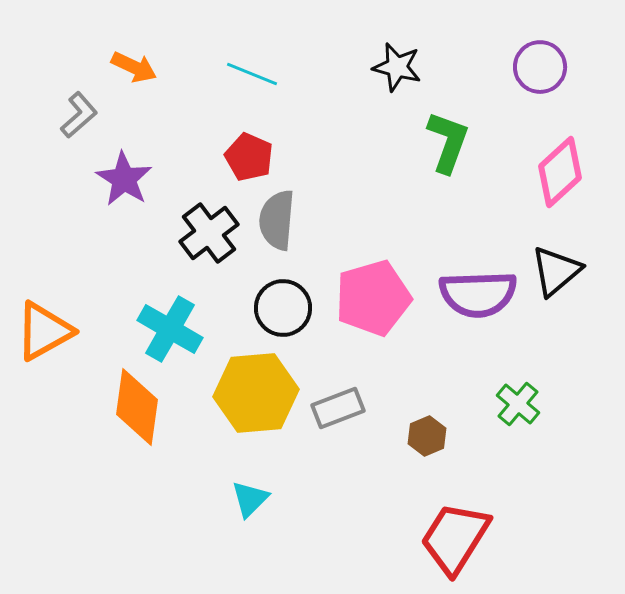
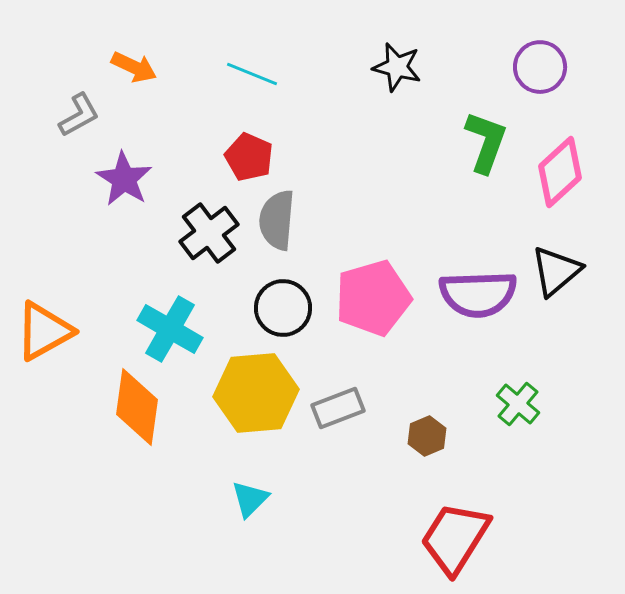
gray L-shape: rotated 12 degrees clockwise
green L-shape: moved 38 px right
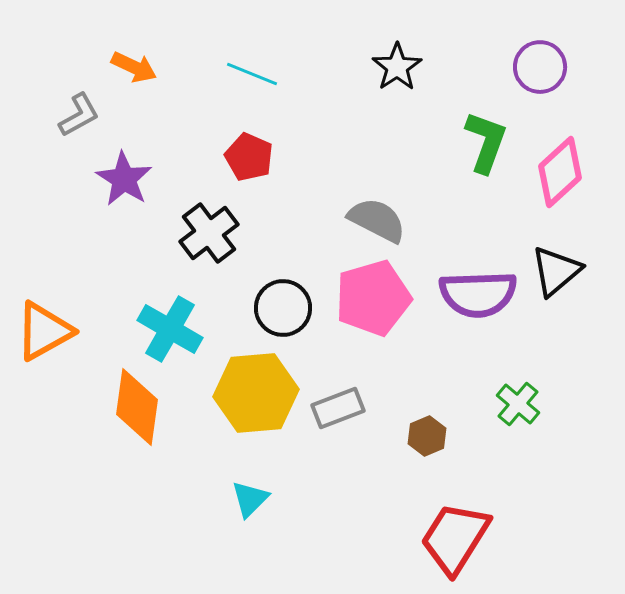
black star: rotated 24 degrees clockwise
gray semicircle: moved 100 px right; rotated 112 degrees clockwise
